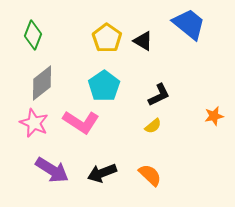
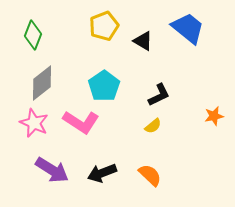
blue trapezoid: moved 1 px left, 4 px down
yellow pentagon: moved 3 px left, 12 px up; rotated 16 degrees clockwise
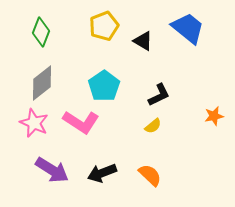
green diamond: moved 8 px right, 3 px up
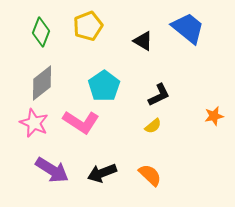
yellow pentagon: moved 16 px left
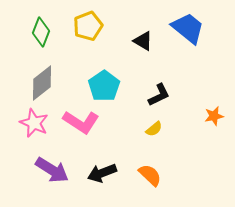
yellow semicircle: moved 1 px right, 3 px down
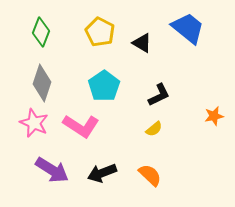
yellow pentagon: moved 12 px right, 6 px down; rotated 24 degrees counterclockwise
black triangle: moved 1 px left, 2 px down
gray diamond: rotated 33 degrees counterclockwise
pink L-shape: moved 4 px down
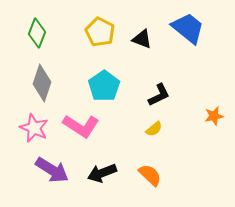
green diamond: moved 4 px left, 1 px down
black triangle: moved 4 px up; rotated 10 degrees counterclockwise
pink star: moved 5 px down
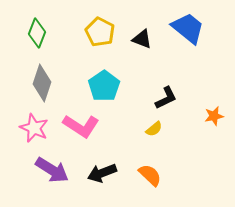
black L-shape: moved 7 px right, 3 px down
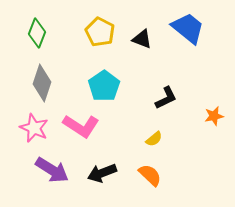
yellow semicircle: moved 10 px down
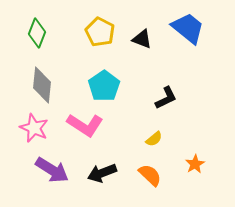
gray diamond: moved 2 px down; rotated 12 degrees counterclockwise
orange star: moved 19 px left, 48 px down; rotated 18 degrees counterclockwise
pink L-shape: moved 4 px right, 1 px up
